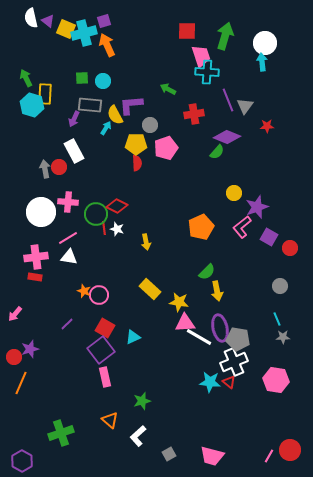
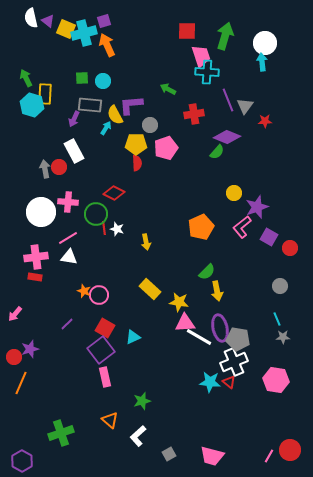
red star at (267, 126): moved 2 px left, 5 px up
red diamond at (117, 206): moved 3 px left, 13 px up
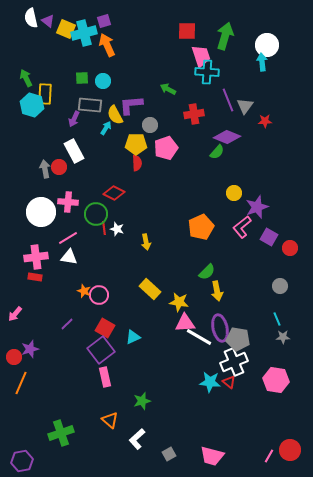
white circle at (265, 43): moved 2 px right, 2 px down
white L-shape at (138, 436): moved 1 px left, 3 px down
purple hexagon at (22, 461): rotated 20 degrees clockwise
